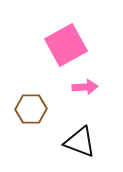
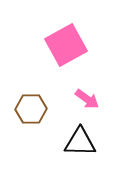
pink arrow: moved 2 px right, 12 px down; rotated 40 degrees clockwise
black triangle: rotated 20 degrees counterclockwise
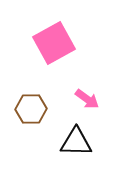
pink square: moved 12 px left, 2 px up
black triangle: moved 4 px left
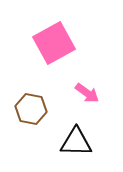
pink arrow: moved 6 px up
brown hexagon: rotated 12 degrees clockwise
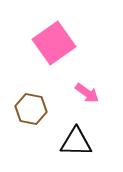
pink square: rotated 6 degrees counterclockwise
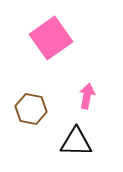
pink square: moved 3 px left, 5 px up
pink arrow: moved 3 px down; rotated 115 degrees counterclockwise
